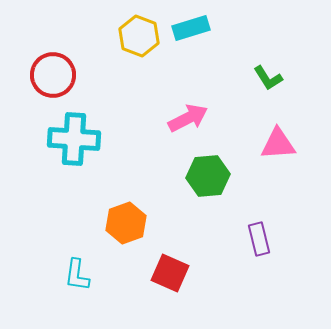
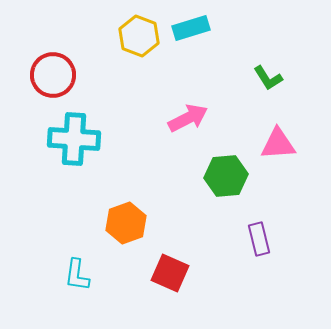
green hexagon: moved 18 px right
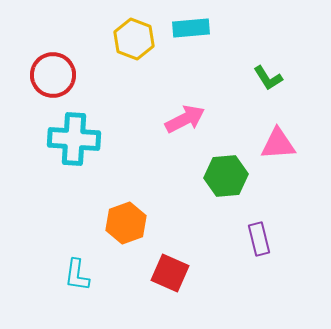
cyan rectangle: rotated 12 degrees clockwise
yellow hexagon: moved 5 px left, 3 px down
pink arrow: moved 3 px left, 1 px down
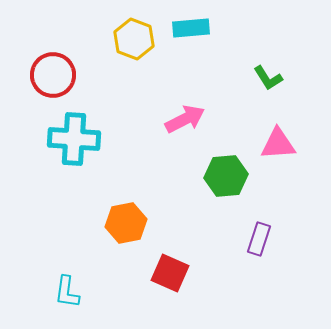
orange hexagon: rotated 9 degrees clockwise
purple rectangle: rotated 32 degrees clockwise
cyan L-shape: moved 10 px left, 17 px down
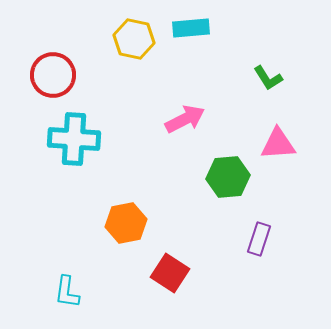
yellow hexagon: rotated 9 degrees counterclockwise
green hexagon: moved 2 px right, 1 px down
red square: rotated 9 degrees clockwise
